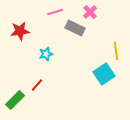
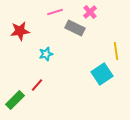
cyan square: moved 2 px left
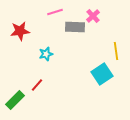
pink cross: moved 3 px right, 4 px down
gray rectangle: moved 1 px up; rotated 24 degrees counterclockwise
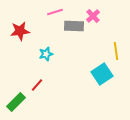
gray rectangle: moved 1 px left, 1 px up
green rectangle: moved 1 px right, 2 px down
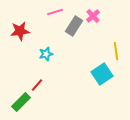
gray rectangle: rotated 60 degrees counterclockwise
green rectangle: moved 5 px right
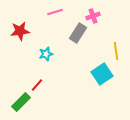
pink cross: rotated 24 degrees clockwise
gray rectangle: moved 4 px right, 7 px down
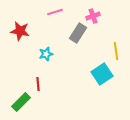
red star: rotated 18 degrees clockwise
red line: moved 1 px right, 1 px up; rotated 48 degrees counterclockwise
